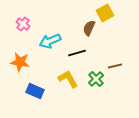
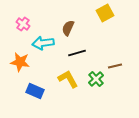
brown semicircle: moved 21 px left
cyan arrow: moved 7 px left, 2 px down; rotated 15 degrees clockwise
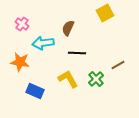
pink cross: moved 1 px left
black line: rotated 18 degrees clockwise
brown line: moved 3 px right, 1 px up; rotated 16 degrees counterclockwise
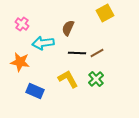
brown line: moved 21 px left, 12 px up
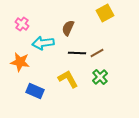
green cross: moved 4 px right, 2 px up
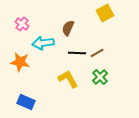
blue rectangle: moved 9 px left, 11 px down
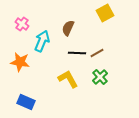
cyan arrow: moved 1 px left, 2 px up; rotated 120 degrees clockwise
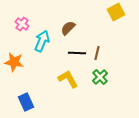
yellow square: moved 11 px right, 1 px up
brown semicircle: rotated 21 degrees clockwise
brown line: rotated 48 degrees counterclockwise
orange star: moved 6 px left
blue rectangle: rotated 42 degrees clockwise
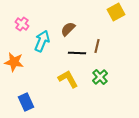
brown semicircle: moved 1 px down
brown line: moved 7 px up
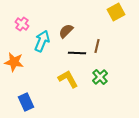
brown semicircle: moved 2 px left, 2 px down
